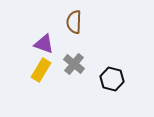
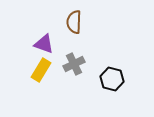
gray cross: rotated 25 degrees clockwise
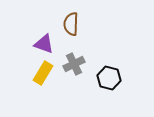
brown semicircle: moved 3 px left, 2 px down
yellow rectangle: moved 2 px right, 3 px down
black hexagon: moved 3 px left, 1 px up
